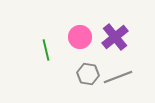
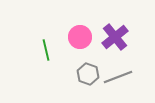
gray hexagon: rotated 10 degrees clockwise
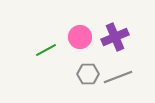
purple cross: rotated 16 degrees clockwise
green line: rotated 75 degrees clockwise
gray hexagon: rotated 20 degrees counterclockwise
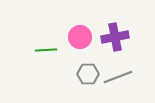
purple cross: rotated 12 degrees clockwise
green line: rotated 25 degrees clockwise
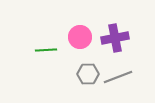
purple cross: moved 1 px down
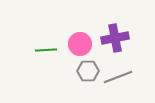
pink circle: moved 7 px down
gray hexagon: moved 3 px up
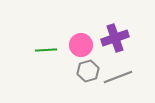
purple cross: rotated 8 degrees counterclockwise
pink circle: moved 1 px right, 1 px down
gray hexagon: rotated 15 degrees counterclockwise
